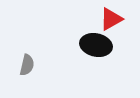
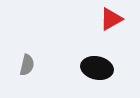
black ellipse: moved 1 px right, 23 px down
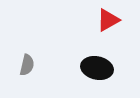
red triangle: moved 3 px left, 1 px down
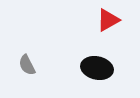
gray semicircle: rotated 140 degrees clockwise
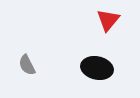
red triangle: rotated 20 degrees counterclockwise
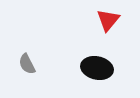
gray semicircle: moved 1 px up
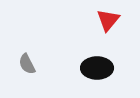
black ellipse: rotated 12 degrees counterclockwise
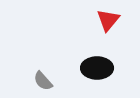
gray semicircle: moved 16 px right, 17 px down; rotated 15 degrees counterclockwise
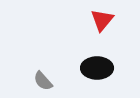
red triangle: moved 6 px left
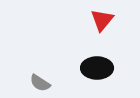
gray semicircle: moved 3 px left, 2 px down; rotated 15 degrees counterclockwise
